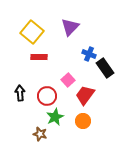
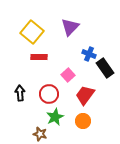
pink square: moved 5 px up
red circle: moved 2 px right, 2 px up
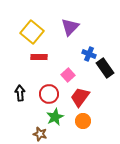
red trapezoid: moved 5 px left, 2 px down
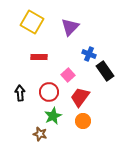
yellow square: moved 10 px up; rotated 10 degrees counterclockwise
black rectangle: moved 3 px down
red circle: moved 2 px up
green star: moved 2 px left, 1 px up
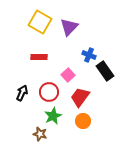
yellow square: moved 8 px right
purple triangle: moved 1 px left
blue cross: moved 1 px down
black arrow: moved 2 px right; rotated 28 degrees clockwise
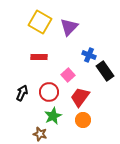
orange circle: moved 1 px up
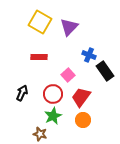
red circle: moved 4 px right, 2 px down
red trapezoid: moved 1 px right
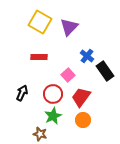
blue cross: moved 2 px left, 1 px down; rotated 16 degrees clockwise
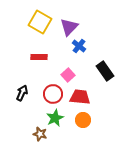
blue cross: moved 8 px left, 10 px up
red trapezoid: moved 1 px left; rotated 60 degrees clockwise
green star: moved 2 px right, 2 px down
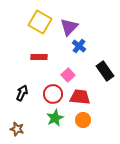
brown star: moved 23 px left, 5 px up
